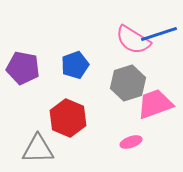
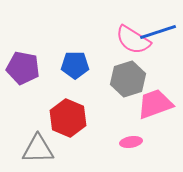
blue line: moved 1 px left, 2 px up
blue pentagon: rotated 20 degrees clockwise
gray hexagon: moved 4 px up
pink ellipse: rotated 10 degrees clockwise
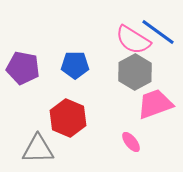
blue line: rotated 54 degrees clockwise
gray hexagon: moved 7 px right, 7 px up; rotated 12 degrees counterclockwise
pink ellipse: rotated 60 degrees clockwise
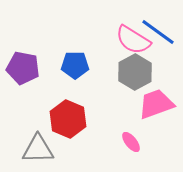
pink trapezoid: moved 1 px right
red hexagon: moved 1 px down
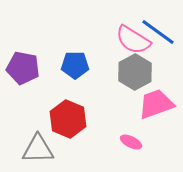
pink ellipse: rotated 25 degrees counterclockwise
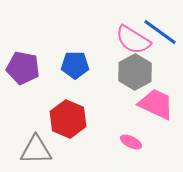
blue line: moved 2 px right
pink trapezoid: rotated 45 degrees clockwise
gray triangle: moved 2 px left, 1 px down
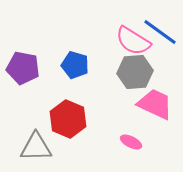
pink semicircle: moved 1 px down
blue pentagon: rotated 16 degrees clockwise
gray hexagon: rotated 24 degrees clockwise
pink trapezoid: moved 1 px left
gray triangle: moved 3 px up
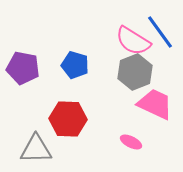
blue line: rotated 18 degrees clockwise
gray hexagon: rotated 16 degrees counterclockwise
red hexagon: rotated 21 degrees counterclockwise
gray triangle: moved 2 px down
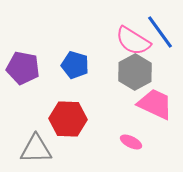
gray hexagon: rotated 8 degrees counterclockwise
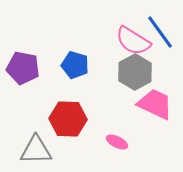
pink ellipse: moved 14 px left
gray triangle: moved 1 px down
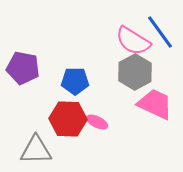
blue pentagon: moved 16 px down; rotated 16 degrees counterclockwise
pink ellipse: moved 20 px left, 20 px up
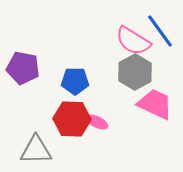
blue line: moved 1 px up
red hexagon: moved 4 px right
